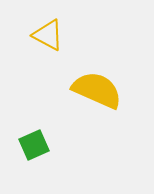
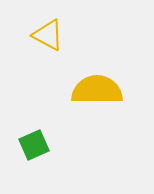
yellow semicircle: rotated 24 degrees counterclockwise
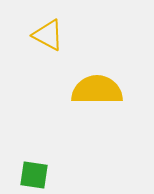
green square: moved 30 px down; rotated 32 degrees clockwise
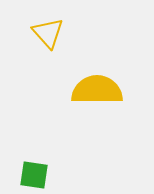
yellow triangle: moved 2 px up; rotated 20 degrees clockwise
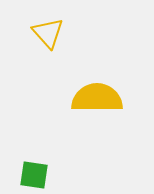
yellow semicircle: moved 8 px down
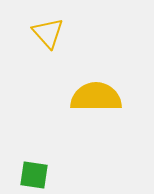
yellow semicircle: moved 1 px left, 1 px up
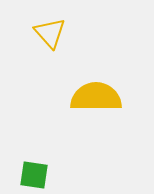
yellow triangle: moved 2 px right
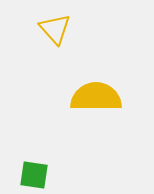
yellow triangle: moved 5 px right, 4 px up
